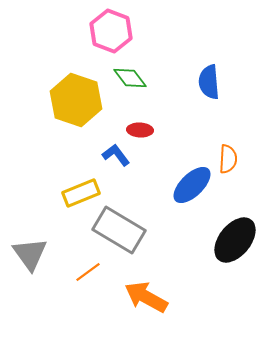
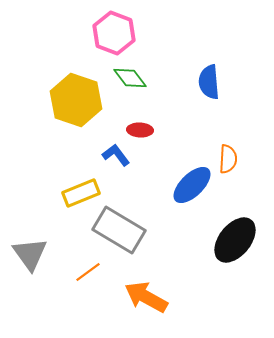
pink hexagon: moved 3 px right, 2 px down
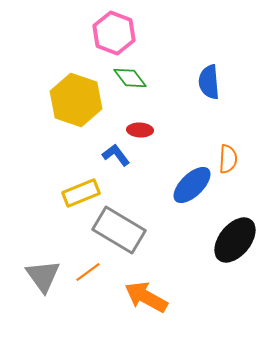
gray triangle: moved 13 px right, 22 px down
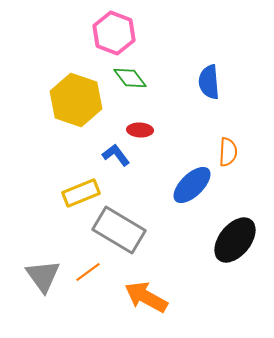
orange semicircle: moved 7 px up
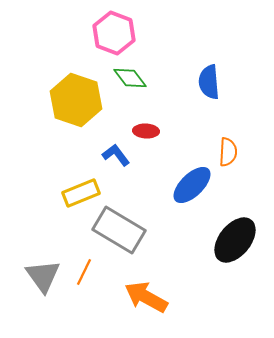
red ellipse: moved 6 px right, 1 px down
orange line: moved 4 px left; rotated 28 degrees counterclockwise
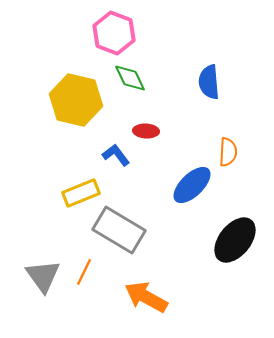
green diamond: rotated 12 degrees clockwise
yellow hexagon: rotated 6 degrees counterclockwise
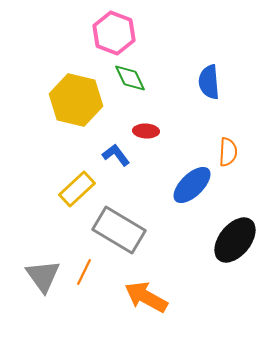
yellow rectangle: moved 4 px left, 4 px up; rotated 21 degrees counterclockwise
